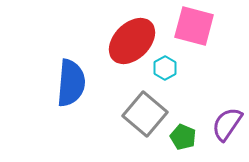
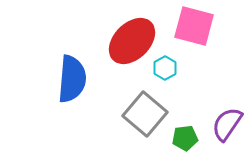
blue semicircle: moved 1 px right, 4 px up
green pentagon: moved 2 px right, 1 px down; rotated 30 degrees counterclockwise
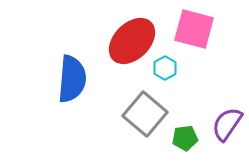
pink square: moved 3 px down
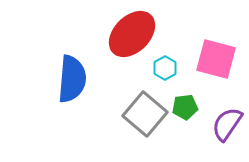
pink square: moved 22 px right, 30 px down
red ellipse: moved 7 px up
green pentagon: moved 31 px up
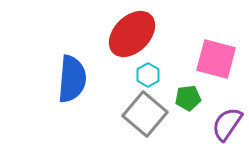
cyan hexagon: moved 17 px left, 7 px down
green pentagon: moved 3 px right, 9 px up
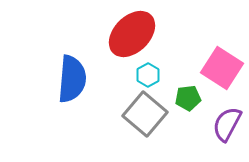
pink square: moved 6 px right, 9 px down; rotated 18 degrees clockwise
purple semicircle: rotated 6 degrees counterclockwise
